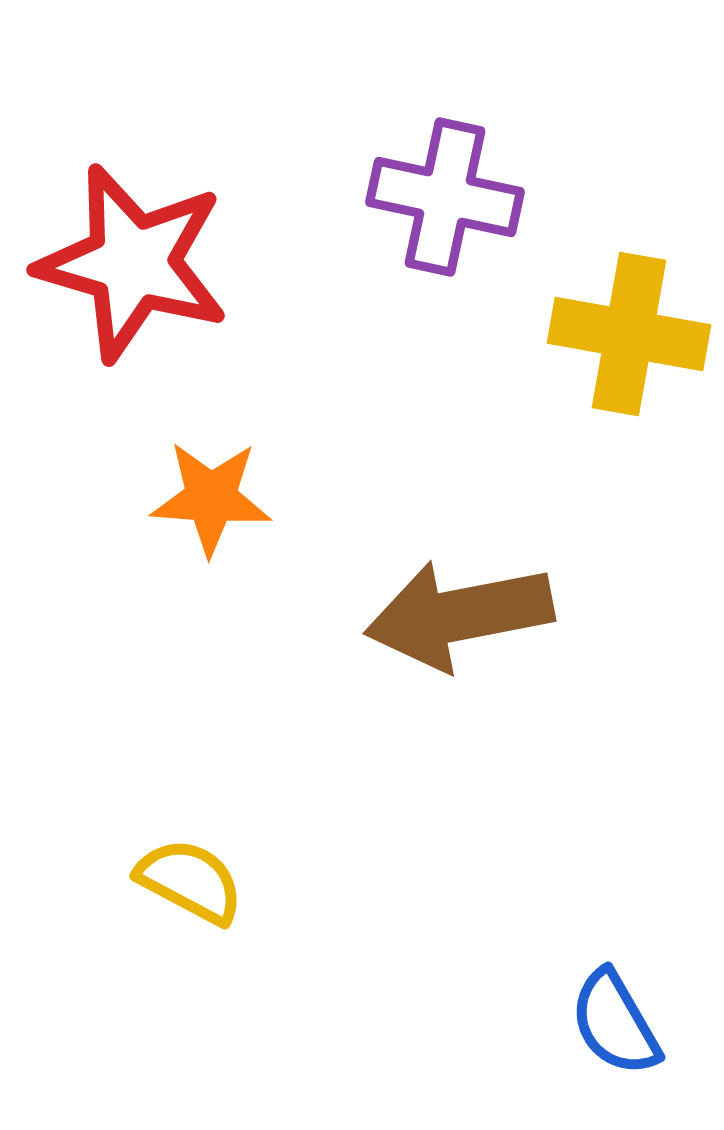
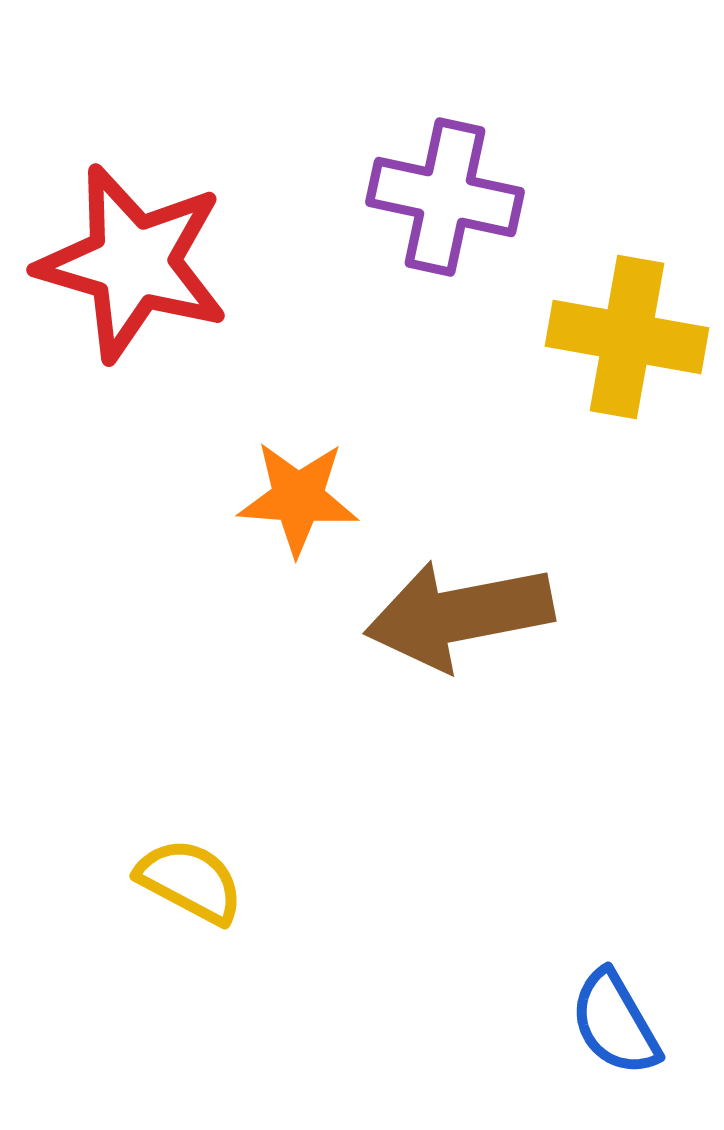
yellow cross: moved 2 px left, 3 px down
orange star: moved 87 px right
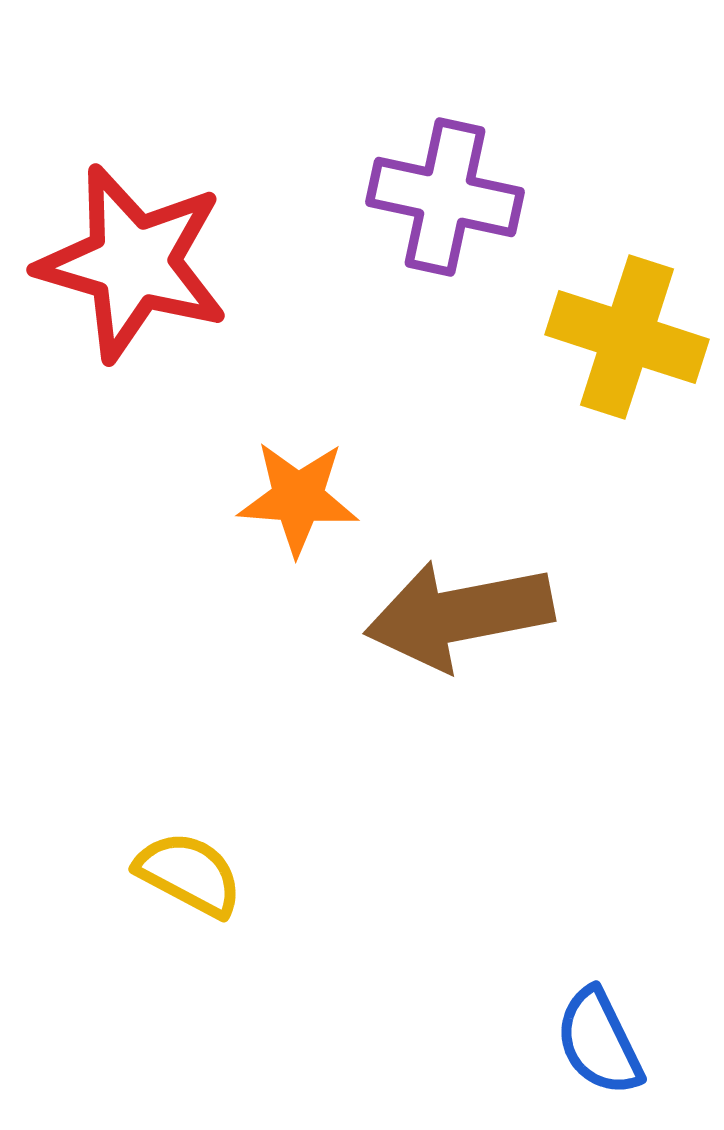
yellow cross: rotated 8 degrees clockwise
yellow semicircle: moved 1 px left, 7 px up
blue semicircle: moved 16 px left, 19 px down; rotated 4 degrees clockwise
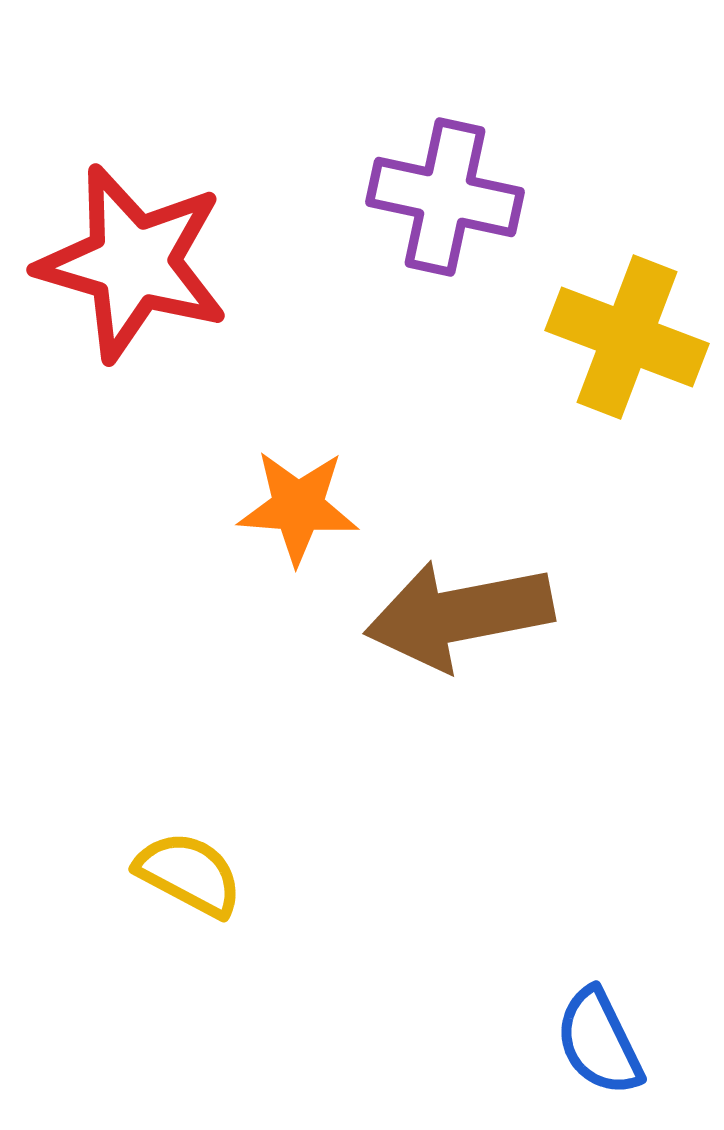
yellow cross: rotated 3 degrees clockwise
orange star: moved 9 px down
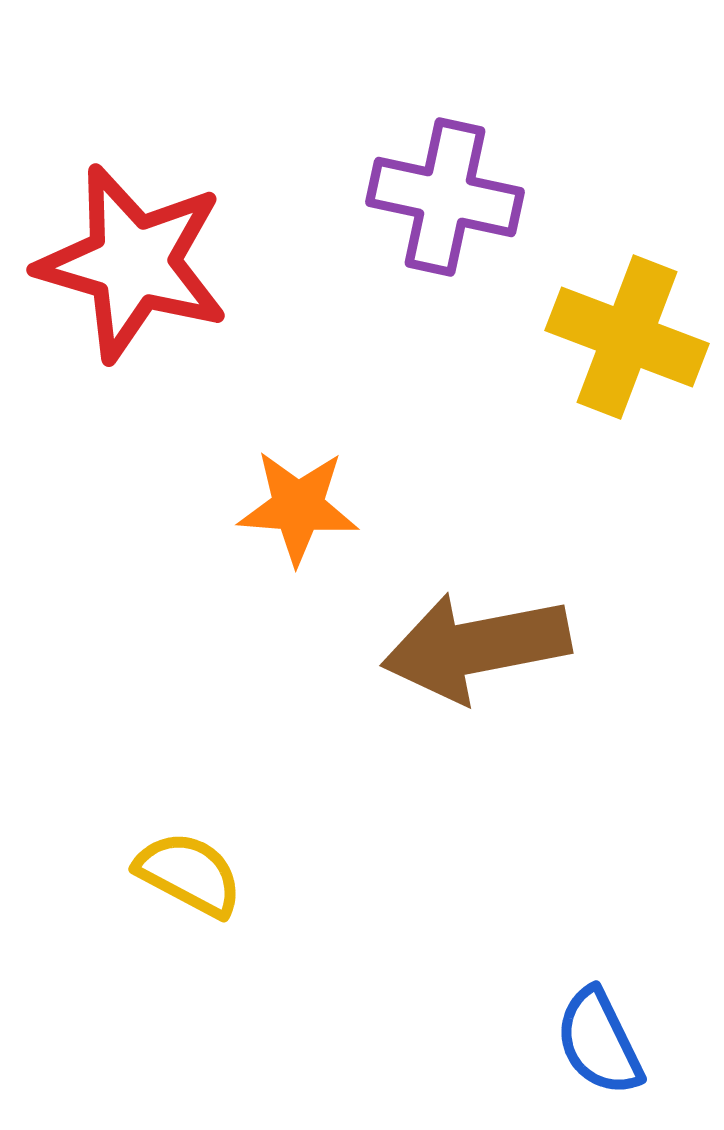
brown arrow: moved 17 px right, 32 px down
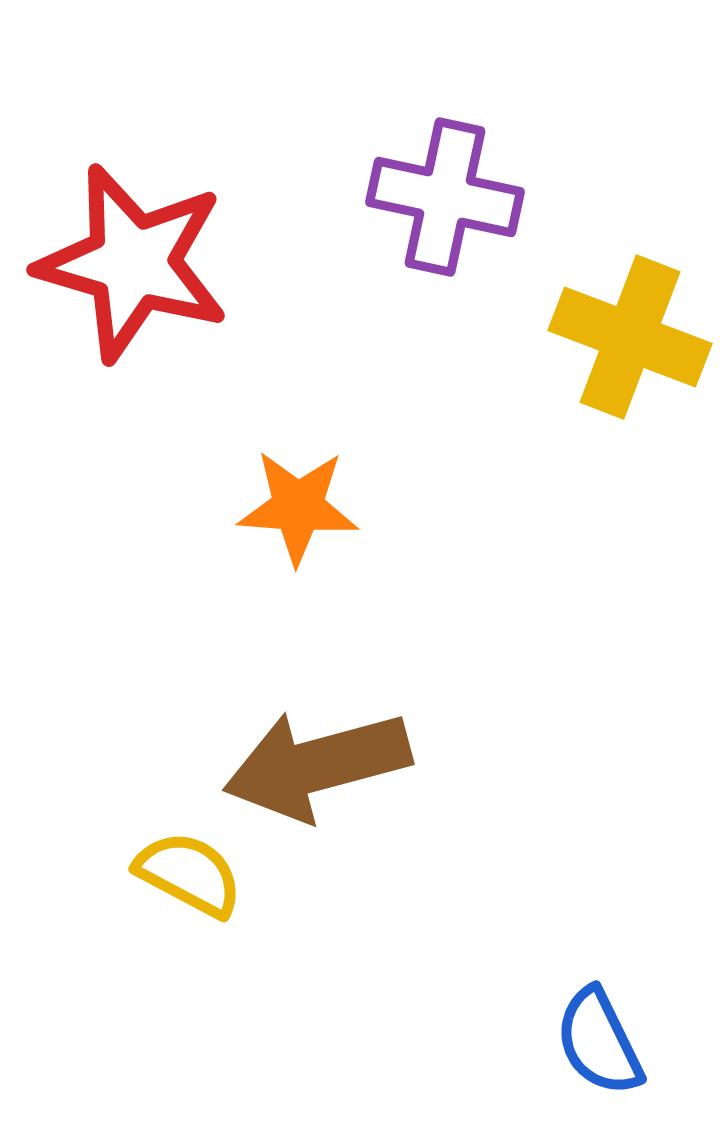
yellow cross: moved 3 px right
brown arrow: moved 159 px left, 118 px down; rotated 4 degrees counterclockwise
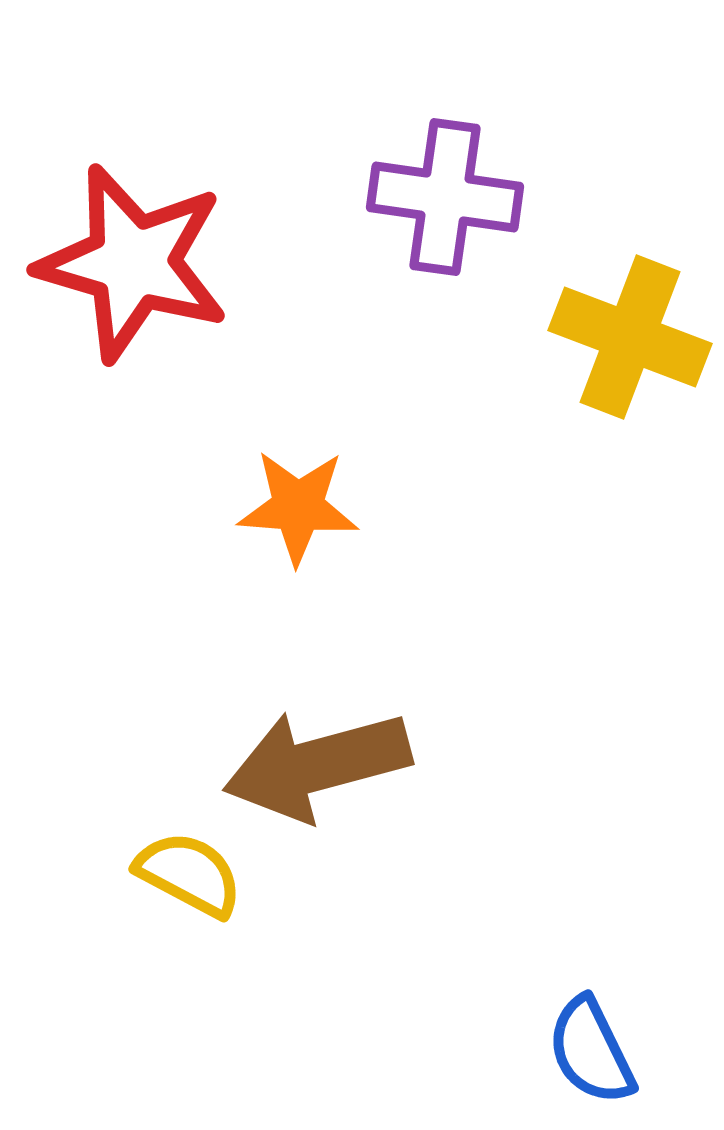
purple cross: rotated 4 degrees counterclockwise
blue semicircle: moved 8 px left, 9 px down
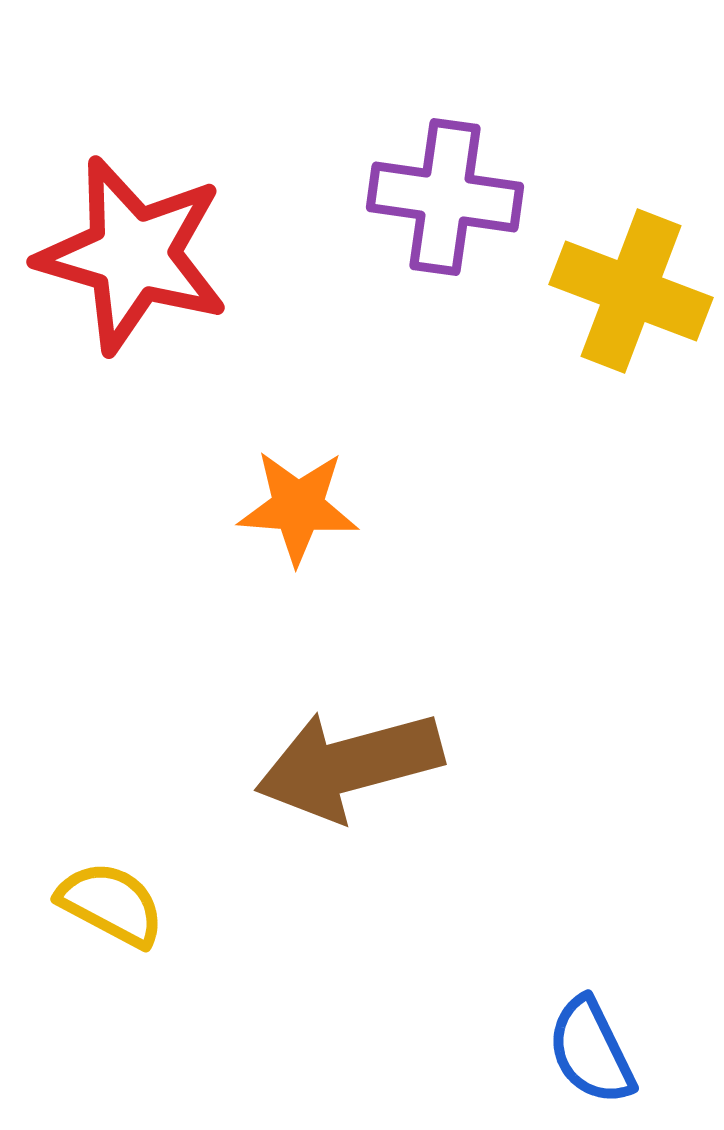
red star: moved 8 px up
yellow cross: moved 1 px right, 46 px up
brown arrow: moved 32 px right
yellow semicircle: moved 78 px left, 30 px down
